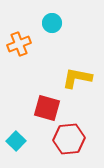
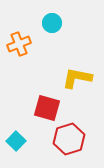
red hexagon: rotated 12 degrees counterclockwise
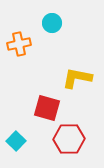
orange cross: rotated 10 degrees clockwise
red hexagon: rotated 16 degrees clockwise
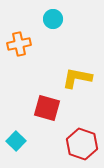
cyan circle: moved 1 px right, 4 px up
red hexagon: moved 13 px right, 5 px down; rotated 20 degrees clockwise
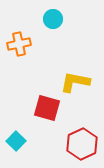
yellow L-shape: moved 2 px left, 4 px down
red hexagon: rotated 16 degrees clockwise
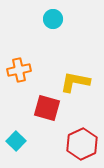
orange cross: moved 26 px down
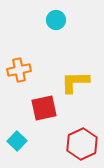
cyan circle: moved 3 px right, 1 px down
yellow L-shape: rotated 12 degrees counterclockwise
red square: moved 3 px left; rotated 28 degrees counterclockwise
cyan square: moved 1 px right
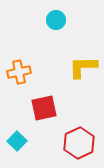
orange cross: moved 2 px down
yellow L-shape: moved 8 px right, 15 px up
red hexagon: moved 3 px left, 1 px up
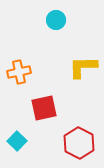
red hexagon: rotated 8 degrees counterclockwise
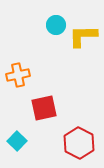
cyan circle: moved 5 px down
yellow L-shape: moved 31 px up
orange cross: moved 1 px left, 3 px down
